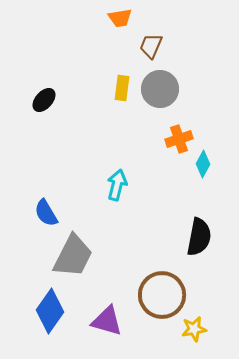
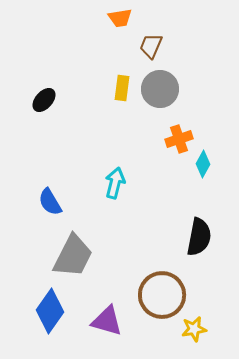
cyan arrow: moved 2 px left, 2 px up
blue semicircle: moved 4 px right, 11 px up
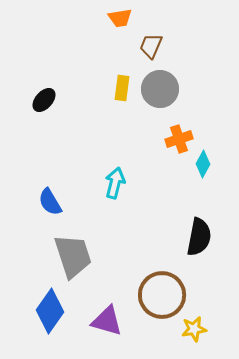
gray trapezoid: rotated 45 degrees counterclockwise
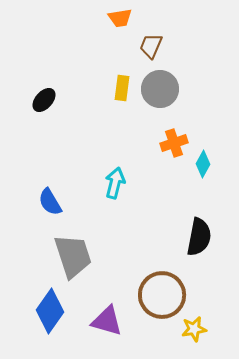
orange cross: moved 5 px left, 4 px down
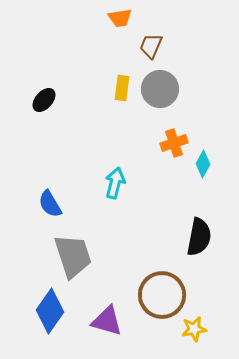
blue semicircle: moved 2 px down
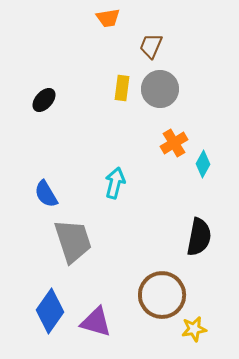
orange trapezoid: moved 12 px left
orange cross: rotated 12 degrees counterclockwise
blue semicircle: moved 4 px left, 10 px up
gray trapezoid: moved 15 px up
purple triangle: moved 11 px left, 1 px down
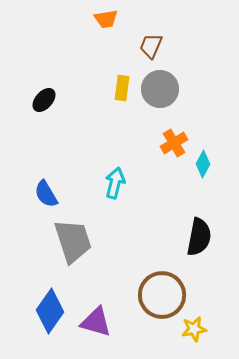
orange trapezoid: moved 2 px left, 1 px down
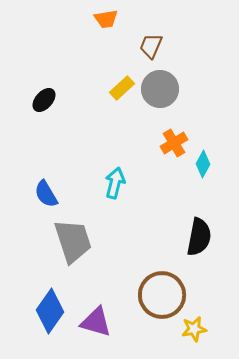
yellow rectangle: rotated 40 degrees clockwise
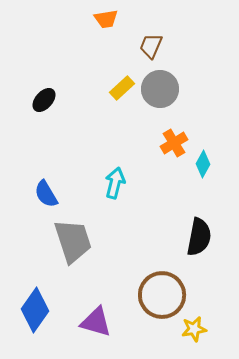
blue diamond: moved 15 px left, 1 px up
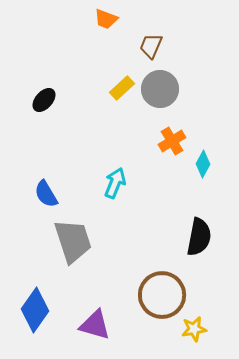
orange trapezoid: rotated 30 degrees clockwise
orange cross: moved 2 px left, 2 px up
cyan arrow: rotated 8 degrees clockwise
purple triangle: moved 1 px left, 3 px down
